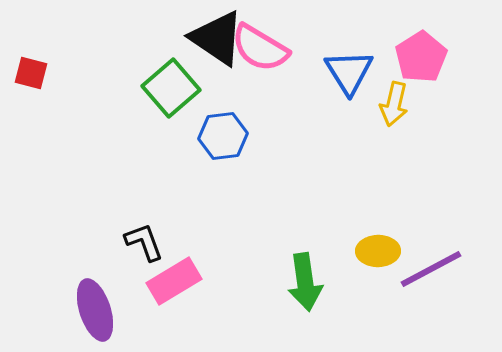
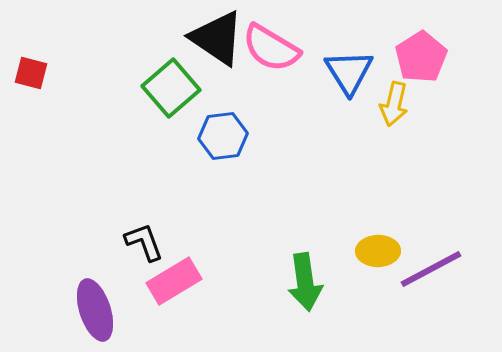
pink semicircle: moved 11 px right
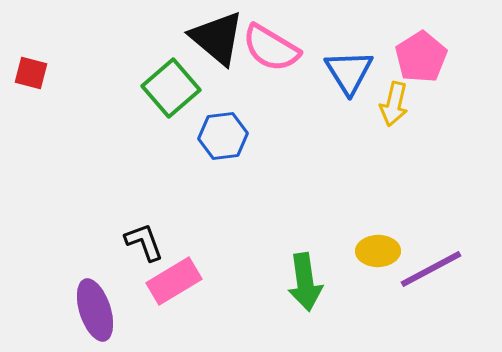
black triangle: rotated 6 degrees clockwise
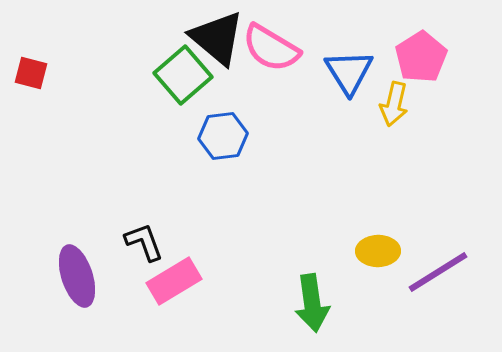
green square: moved 12 px right, 13 px up
purple line: moved 7 px right, 3 px down; rotated 4 degrees counterclockwise
green arrow: moved 7 px right, 21 px down
purple ellipse: moved 18 px left, 34 px up
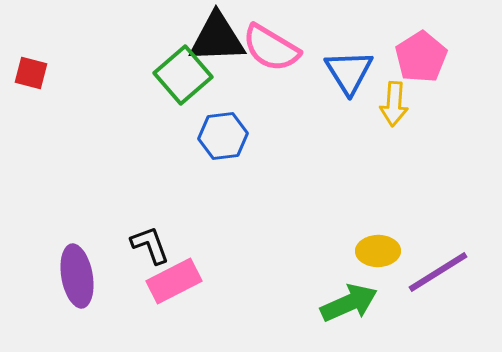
black triangle: rotated 42 degrees counterclockwise
yellow arrow: rotated 9 degrees counterclockwise
black L-shape: moved 6 px right, 3 px down
purple ellipse: rotated 8 degrees clockwise
pink rectangle: rotated 4 degrees clockwise
green arrow: moved 37 px right; rotated 106 degrees counterclockwise
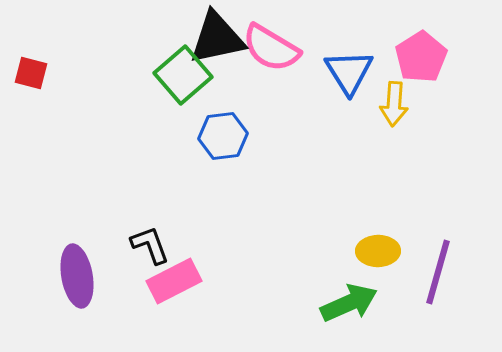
black triangle: rotated 10 degrees counterclockwise
purple line: rotated 42 degrees counterclockwise
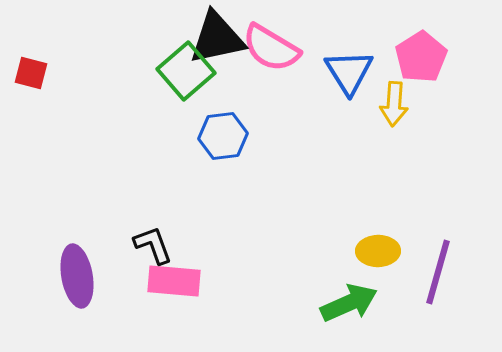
green square: moved 3 px right, 4 px up
black L-shape: moved 3 px right
pink rectangle: rotated 32 degrees clockwise
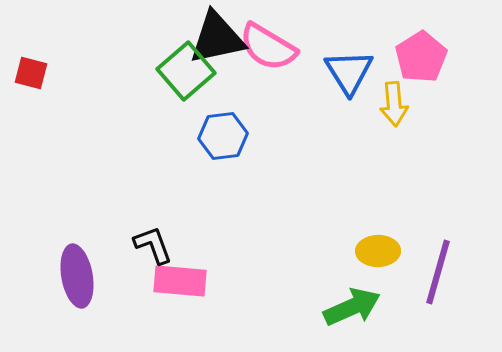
pink semicircle: moved 3 px left, 1 px up
yellow arrow: rotated 9 degrees counterclockwise
pink rectangle: moved 6 px right
green arrow: moved 3 px right, 4 px down
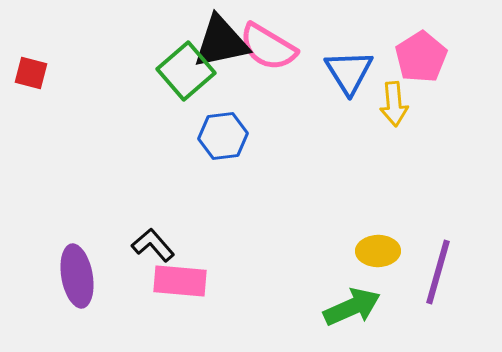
black triangle: moved 4 px right, 4 px down
black L-shape: rotated 21 degrees counterclockwise
